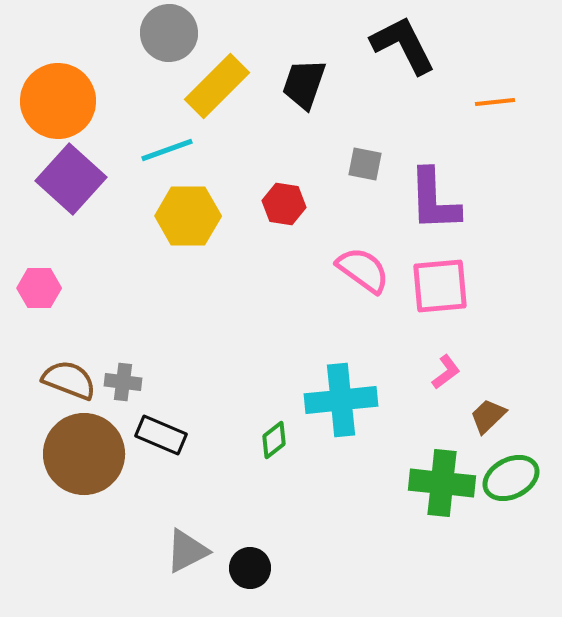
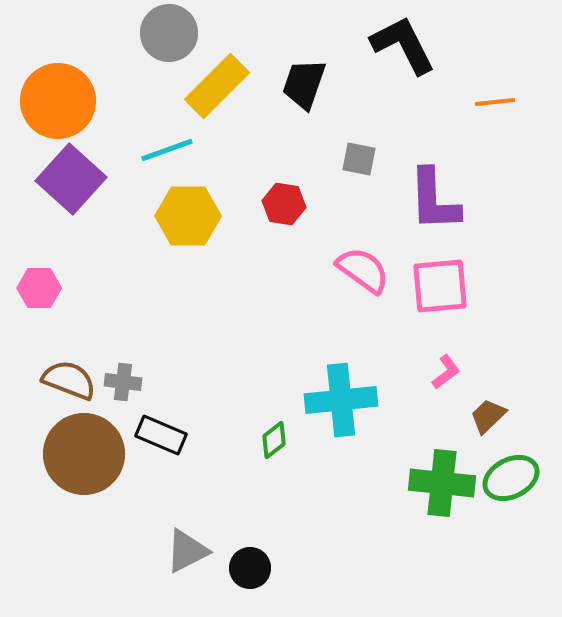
gray square: moved 6 px left, 5 px up
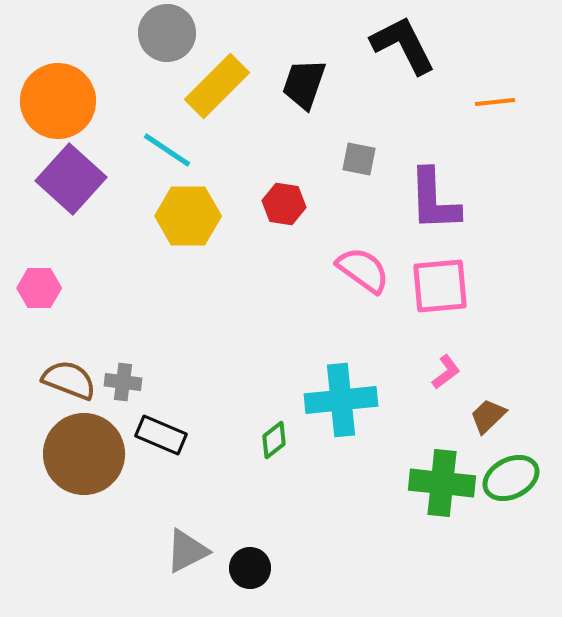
gray circle: moved 2 px left
cyan line: rotated 54 degrees clockwise
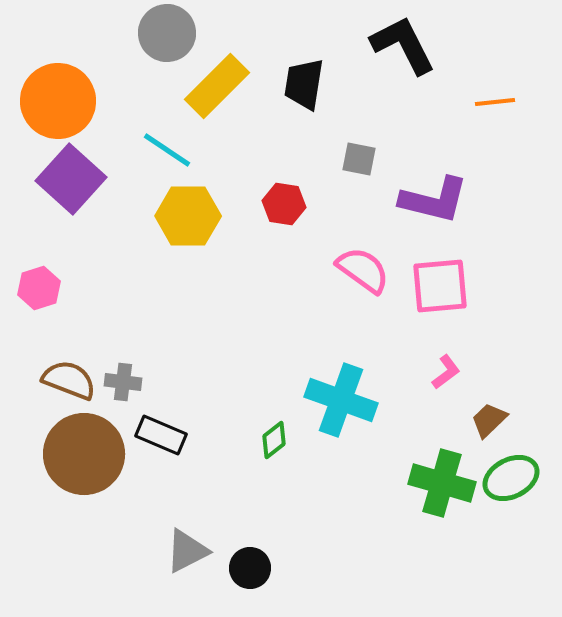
black trapezoid: rotated 10 degrees counterclockwise
purple L-shape: rotated 74 degrees counterclockwise
pink hexagon: rotated 18 degrees counterclockwise
cyan cross: rotated 26 degrees clockwise
brown trapezoid: moved 1 px right, 4 px down
green cross: rotated 10 degrees clockwise
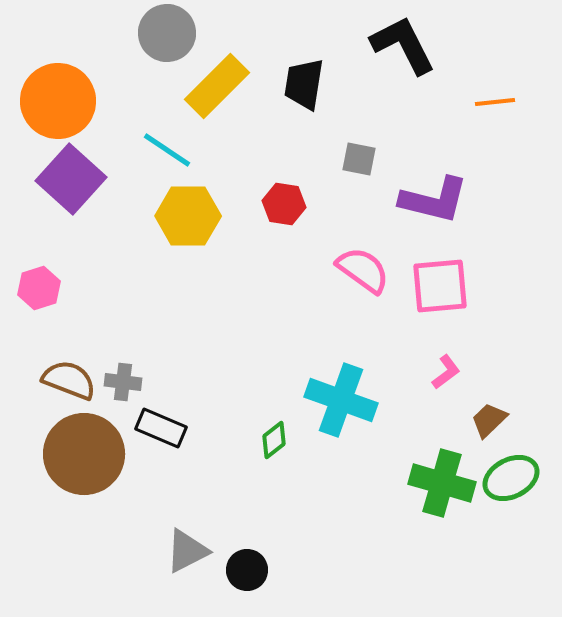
black rectangle: moved 7 px up
black circle: moved 3 px left, 2 px down
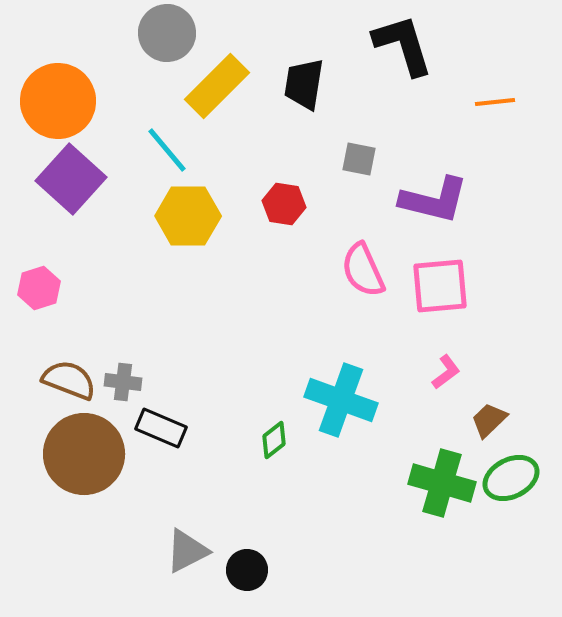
black L-shape: rotated 10 degrees clockwise
cyan line: rotated 16 degrees clockwise
pink semicircle: rotated 150 degrees counterclockwise
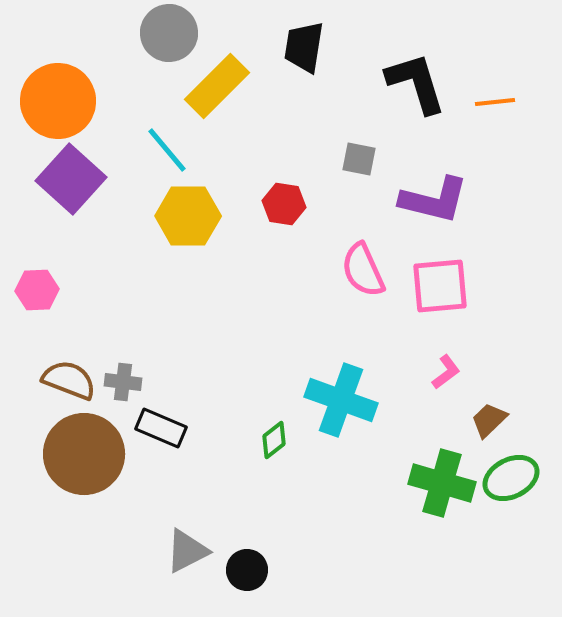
gray circle: moved 2 px right
black L-shape: moved 13 px right, 38 px down
black trapezoid: moved 37 px up
pink hexagon: moved 2 px left, 2 px down; rotated 15 degrees clockwise
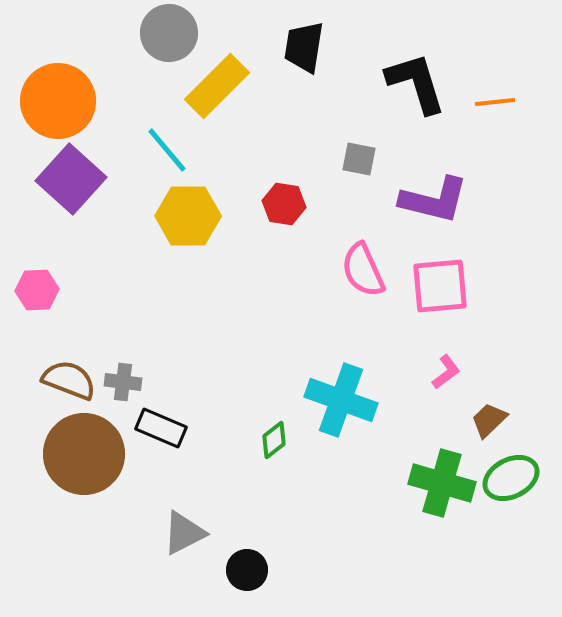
gray triangle: moved 3 px left, 18 px up
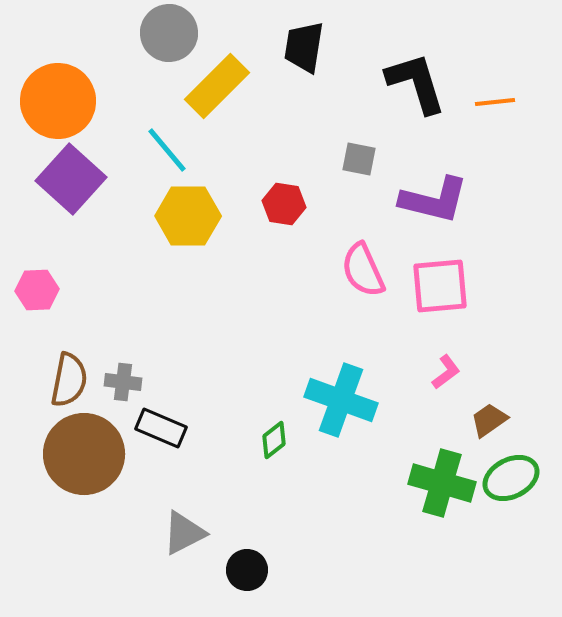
brown semicircle: rotated 80 degrees clockwise
brown trapezoid: rotated 9 degrees clockwise
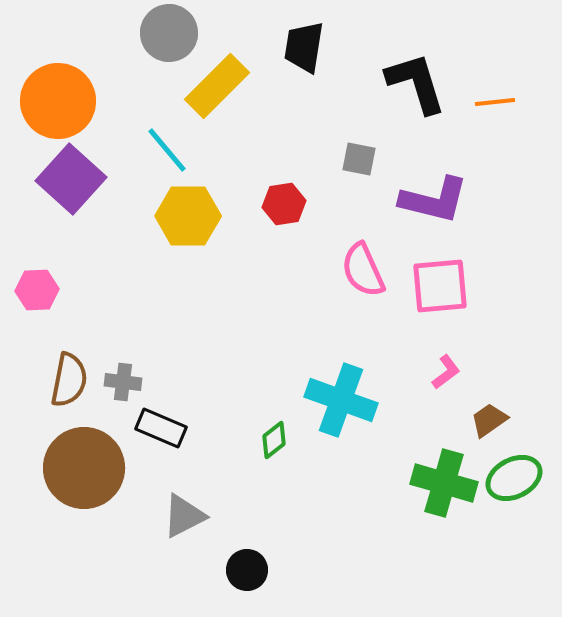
red hexagon: rotated 18 degrees counterclockwise
brown circle: moved 14 px down
green ellipse: moved 3 px right
green cross: moved 2 px right
gray triangle: moved 17 px up
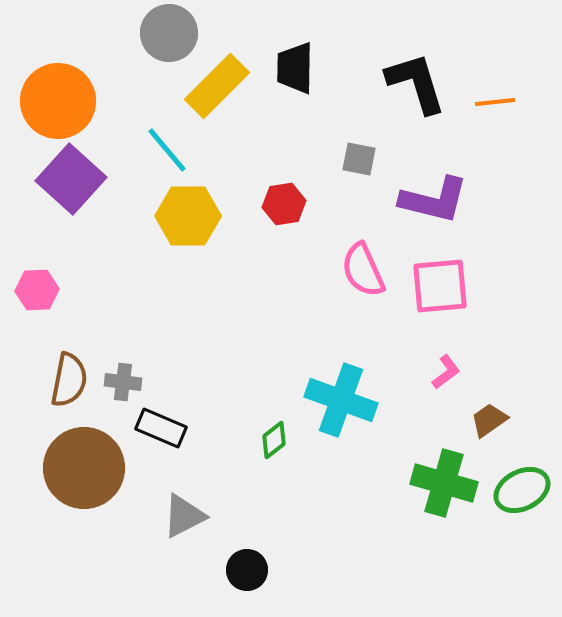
black trapezoid: moved 9 px left, 21 px down; rotated 8 degrees counterclockwise
green ellipse: moved 8 px right, 12 px down
